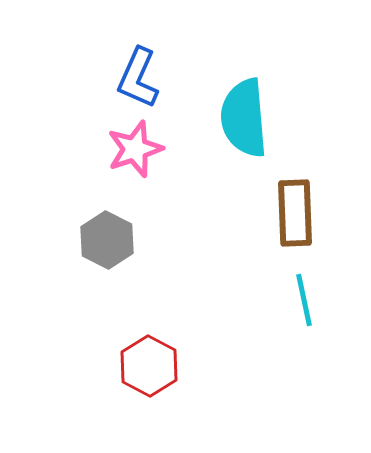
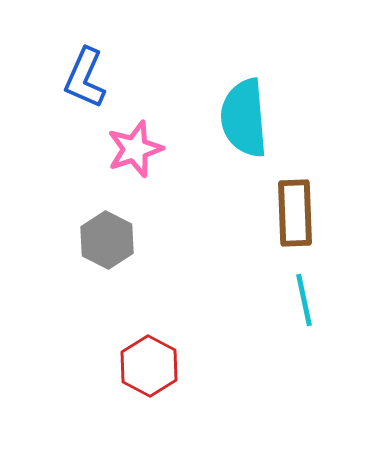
blue L-shape: moved 53 px left
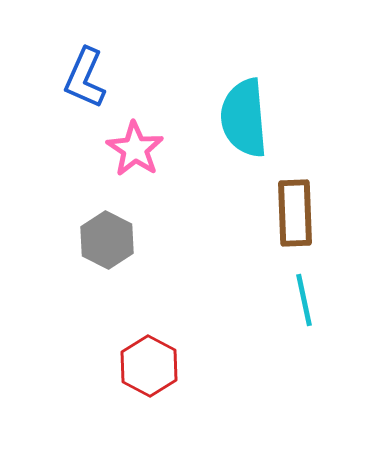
pink star: rotated 20 degrees counterclockwise
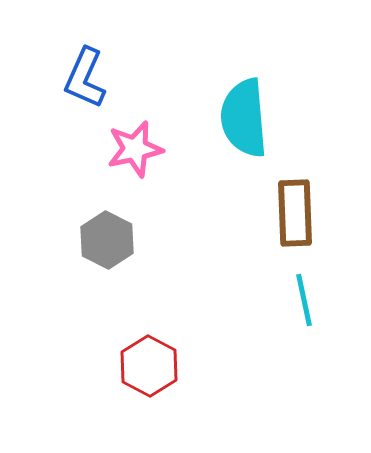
pink star: rotated 26 degrees clockwise
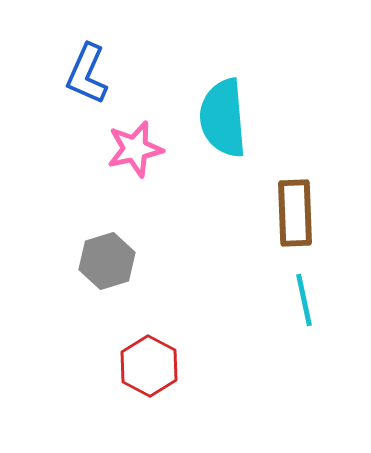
blue L-shape: moved 2 px right, 4 px up
cyan semicircle: moved 21 px left
gray hexagon: moved 21 px down; rotated 16 degrees clockwise
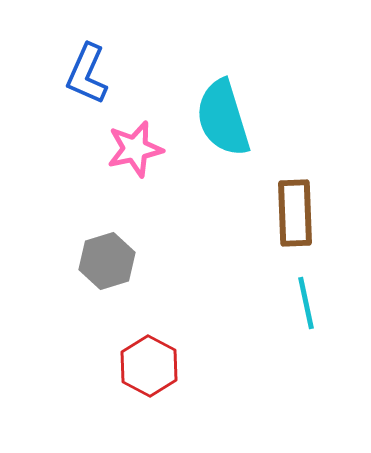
cyan semicircle: rotated 12 degrees counterclockwise
cyan line: moved 2 px right, 3 px down
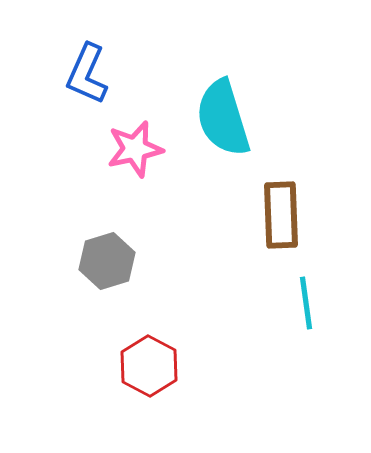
brown rectangle: moved 14 px left, 2 px down
cyan line: rotated 4 degrees clockwise
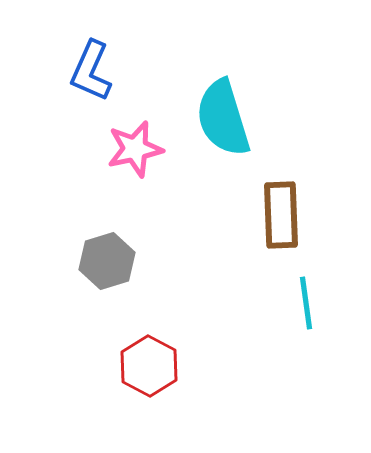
blue L-shape: moved 4 px right, 3 px up
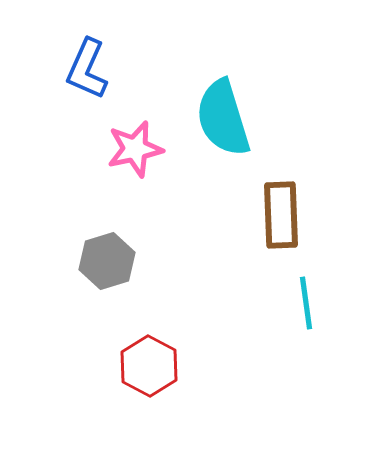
blue L-shape: moved 4 px left, 2 px up
